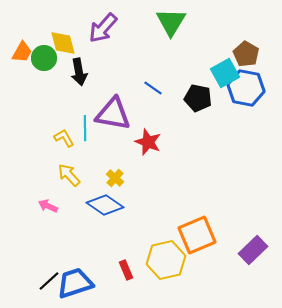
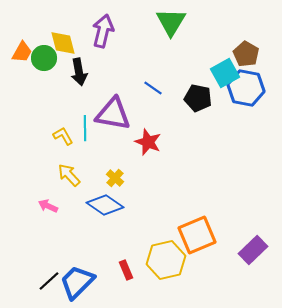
purple arrow: moved 3 px down; rotated 152 degrees clockwise
yellow L-shape: moved 1 px left, 2 px up
blue trapezoid: moved 2 px right, 1 px up; rotated 27 degrees counterclockwise
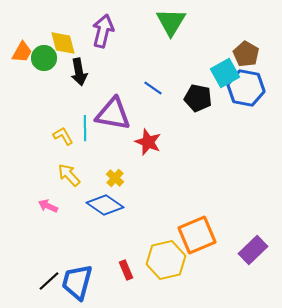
blue trapezoid: rotated 30 degrees counterclockwise
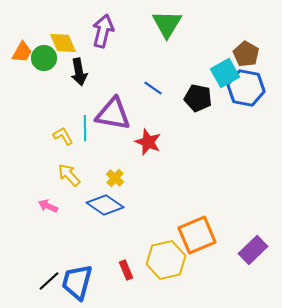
green triangle: moved 4 px left, 2 px down
yellow diamond: rotated 8 degrees counterclockwise
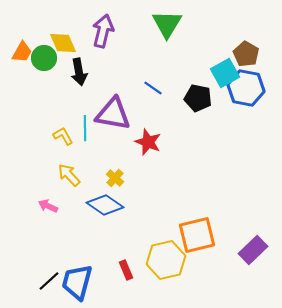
orange square: rotated 9 degrees clockwise
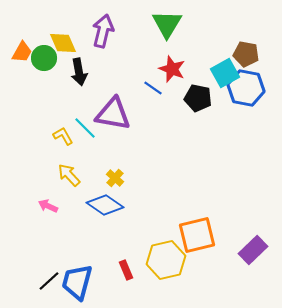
brown pentagon: rotated 20 degrees counterclockwise
cyan line: rotated 45 degrees counterclockwise
red star: moved 24 px right, 73 px up
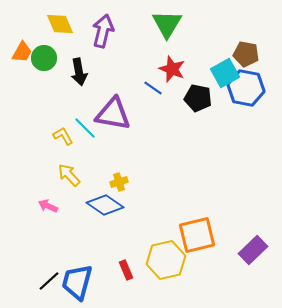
yellow diamond: moved 3 px left, 19 px up
yellow cross: moved 4 px right, 4 px down; rotated 30 degrees clockwise
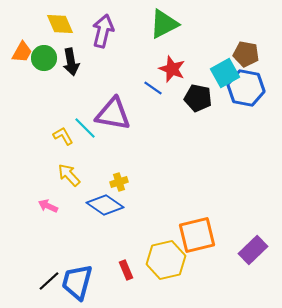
green triangle: moved 3 px left; rotated 32 degrees clockwise
black arrow: moved 8 px left, 10 px up
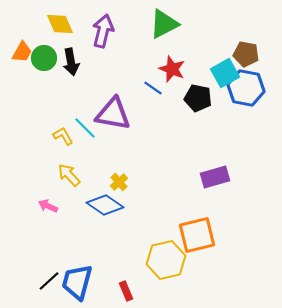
yellow cross: rotated 24 degrees counterclockwise
purple rectangle: moved 38 px left, 73 px up; rotated 28 degrees clockwise
red rectangle: moved 21 px down
